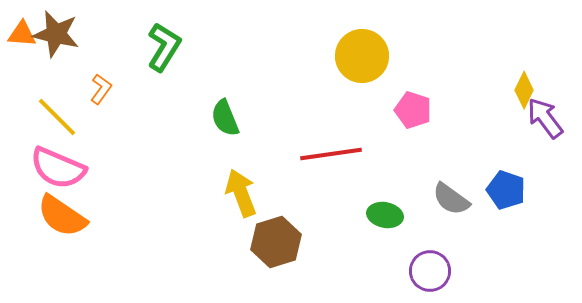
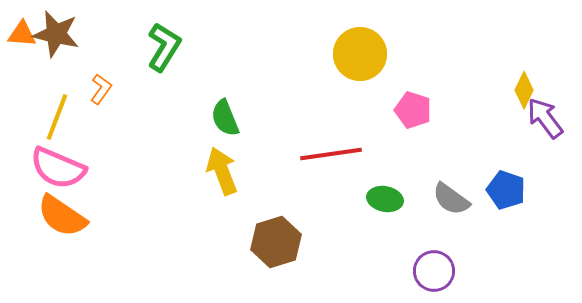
yellow circle: moved 2 px left, 2 px up
yellow line: rotated 66 degrees clockwise
yellow arrow: moved 19 px left, 22 px up
green ellipse: moved 16 px up
purple circle: moved 4 px right
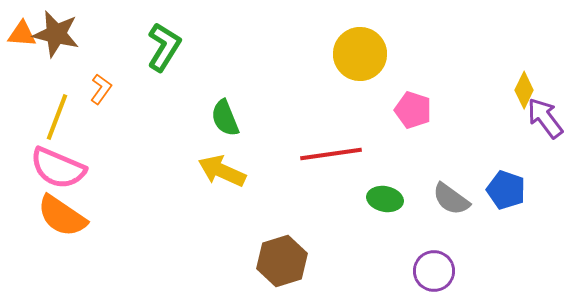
yellow arrow: rotated 45 degrees counterclockwise
brown hexagon: moved 6 px right, 19 px down
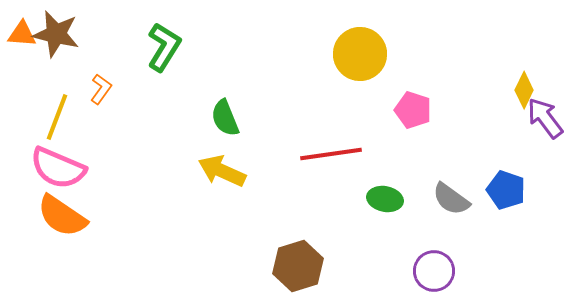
brown hexagon: moved 16 px right, 5 px down
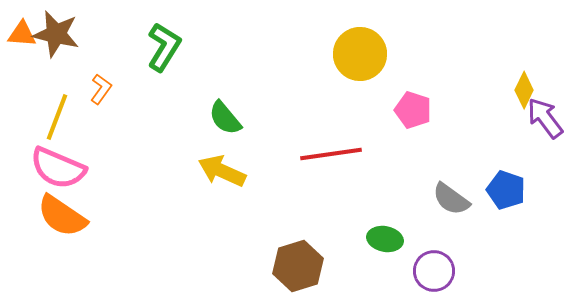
green semicircle: rotated 18 degrees counterclockwise
green ellipse: moved 40 px down
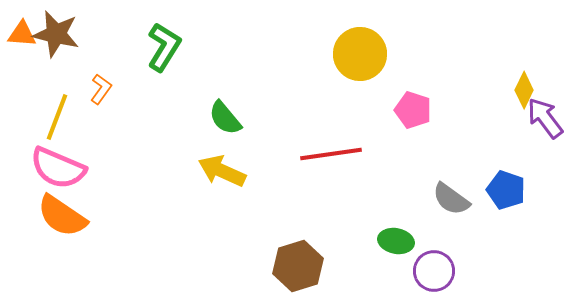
green ellipse: moved 11 px right, 2 px down
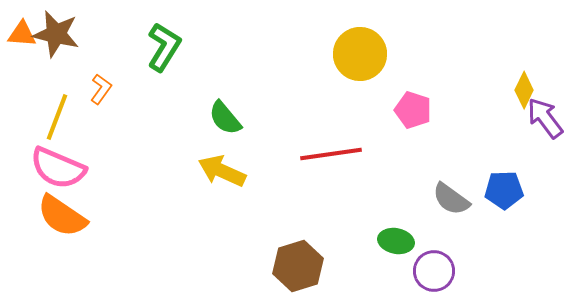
blue pentagon: moved 2 px left; rotated 21 degrees counterclockwise
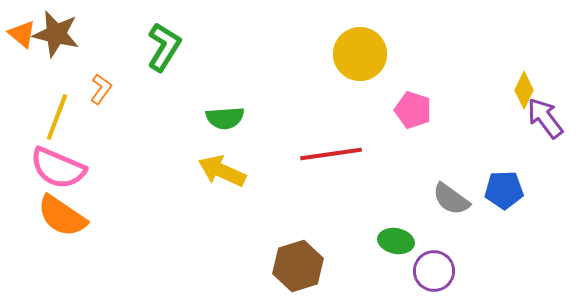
orange triangle: rotated 36 degrees clockwise
green semicircle: rotated 54 degrees counterclockwise
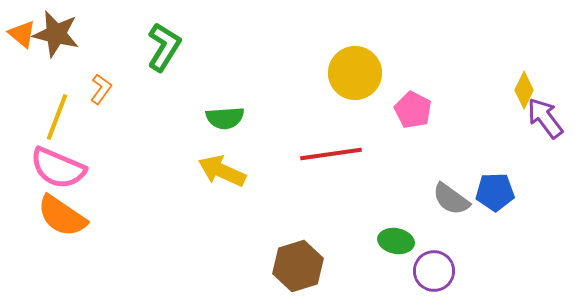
yellow circle: moved 5 px left, 19 px down
pink pentagon: rotated 9 degrees clockwise
blue pentagon: moved 9 px left, 2 px down
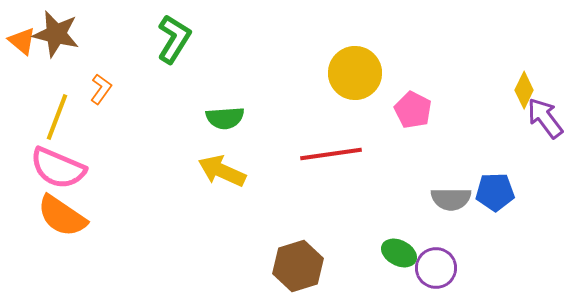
orange triangle: moved 7 px down
green L-shape: moved 10 px right, 8 px up
gray semicircle: rotated 36 degrees counterclockwise
green ellipse: moved 3 px right, 12 px down; rotated 16 degrees clockwise
purple circle: moved 2 px right, 3 px up
